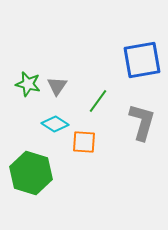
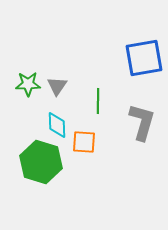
blue square: moved 2 px right, 2 px up
green star: rotated 15 degrees counterclockwise
green line: rotated 35 degrees counterclockwise
cyan diamond: moved 2 px right, 1 px down; rotated 56 degrees clockwise
green hexagon: moved 10 px right, 11 px up
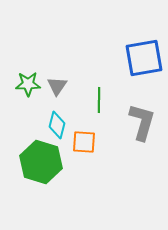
green line: moved 1 px right, 1 px up
cyan diamond: rotated 16 degrees clockwise
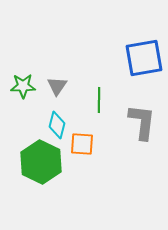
green star: moved 5 px left, 2 px down
gray L-shape: rotated 9 degrees counterclockwise
orange square: moved 2 px left, 2 px down
green hexagon: rotated 9 degrees clockwise
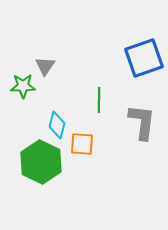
blue square: rotated 9 degrees counterclockwise
gray triangle: moved 12 px left, 20 px up
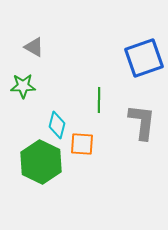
gray triangle: moved 11 px left, 19 px up; rotated 35 degrees counterclockwise
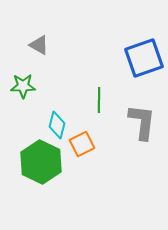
gray triangle: moved 5 px right, 2 px up
orange square: rotated 30 degrees counterclockwise
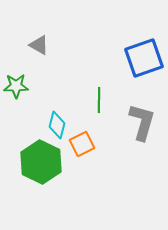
green star: moved 7 px left
gray L-shape: rotated 9 degrees clockwise
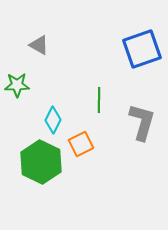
blue square: moved 2 px left, 9 px up
green star: moved 1 px right, 1 px up
cyan diamond: moved 4 px left, 5 px up; rotated 12 degrees clockwise
orange square: moved 1 px left
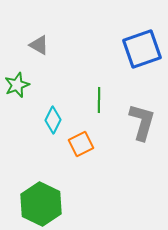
green star: rotated 20 degrees counterclockwise
green hexagon: moved 42 px down
